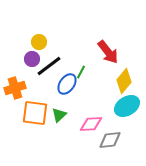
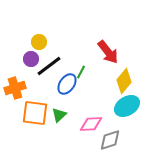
purple circle: moved 1 px left
gray diamond: rotated 10 degrees counterclockwise
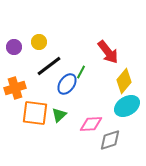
purple circle: moved 17 px left, 12 px up
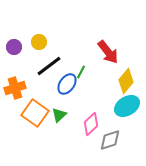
yellow diamond: moved 2 px right
orange square: rotated 28 degrees clockwise
pink diamond: rotated 40 degrees counterclockwise
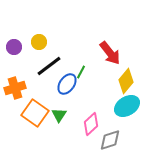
red arrow: moved 2 px right, 1 px down
green triangle: rotated 14 degrees counterclockwise
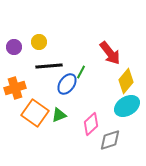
black line: rotated 32 degrees clockwise
green triangle: rotated 35 degrees clockwise
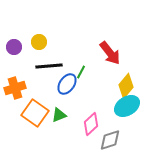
yellow diamond: moved 5 px down
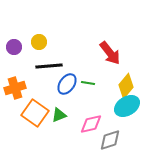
green line: moved 7 px right, 11 px down; rotated 72 degrees clockwise
pink diamond: rotated 30 degrees clockwise
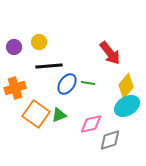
orange square: moved 1 px right, 1 px down
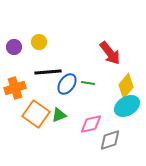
black line: moved 1 px left, 6 px down
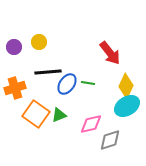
yellow diamond: rotated 15 degrees counterclockwise
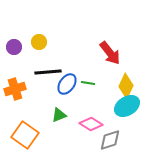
orange cross: moved 1 px down
orange square: moved 11 px left, 21 px down
pink diamond: rotated 45 degrees clockwise
